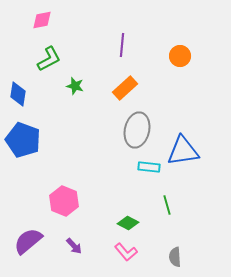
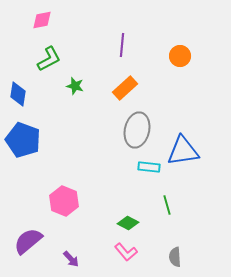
purple arrow: moved 3 px left, 13 px down
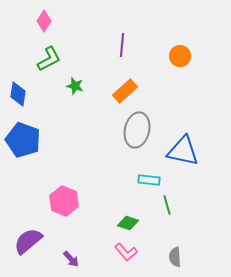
pink diamond: moved 2 px right, 1 px down; rotated 45 degrees counterclockwise
orange rectangle: moved 3 px down
blue triangle: rotated 20 degrees clockwise
cyan rectangle: moved 13 px down
green diamond: rotated 10 degrees counterclockwise
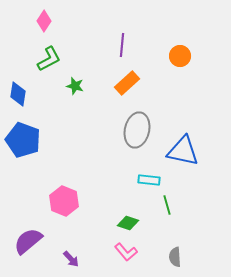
orange rectangle: moved 2 px right, 8 px up
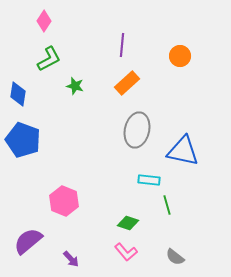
gray semicircle: rotated 48 degrees counterclockwise
